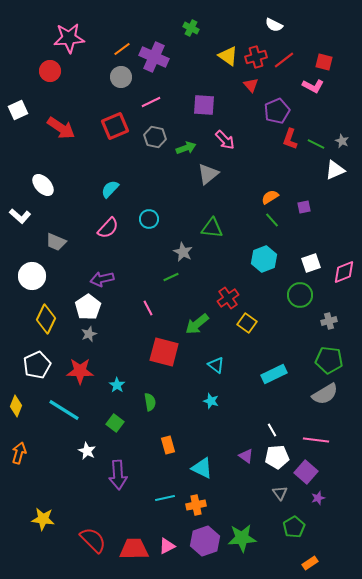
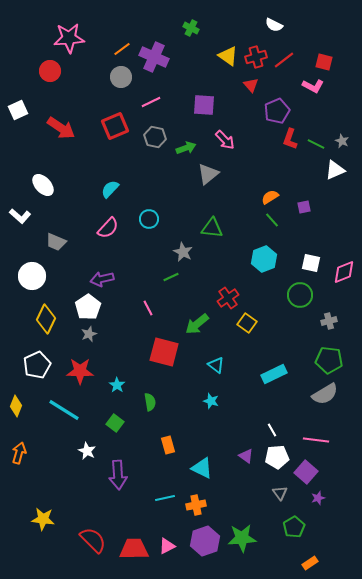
white square at (311, 263): rotated 30 degrees clockwise
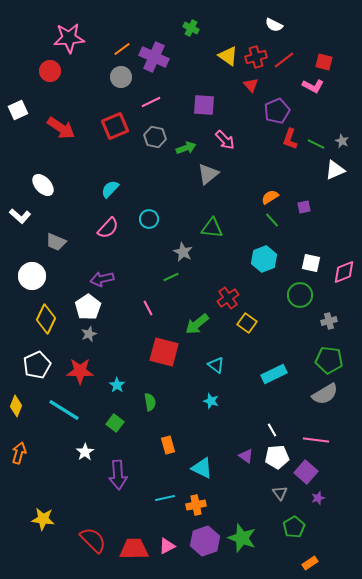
white star at (87, 451): moved 2 px left, 1 px down; rotated 12 degrees clockwise
green star at (242, 538): rotated 24 degrees clockwise
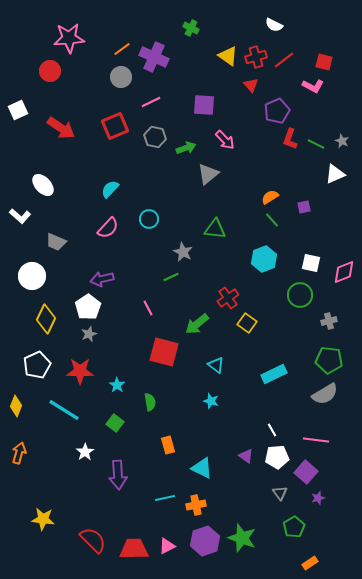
white triangle at (335, 170): moved 4 px down
green triangle at (212, 228): moved 3 px right, 1 px down
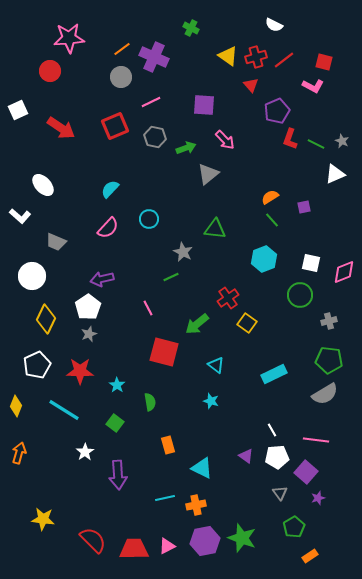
purple hexagon at (205, 541): rotated 8 degrees clockwise
orange rectangle at (310, 563): moved 7 px up
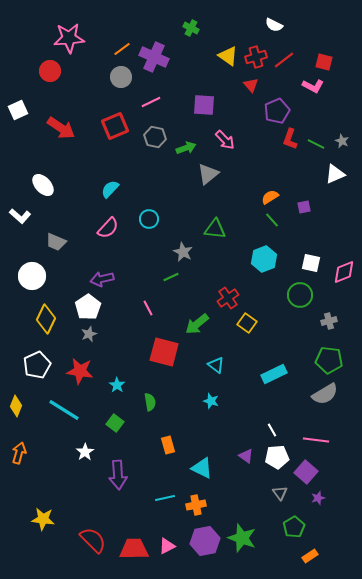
red star at (80, 371): rotated 8 degrees clockwise
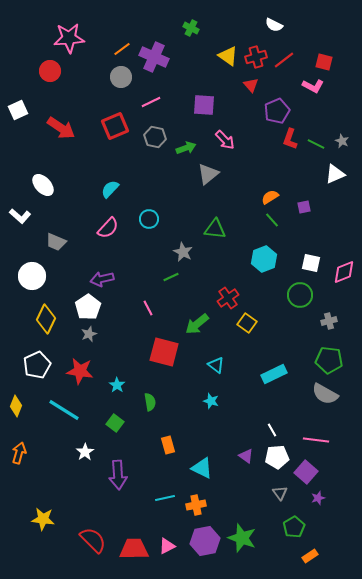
gray semicircle at (325, 394): rotated 60 degrees clockwise
